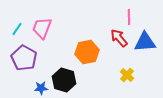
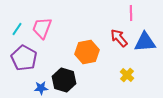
pink line: moved 2 px right, 4 px up
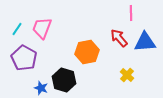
blue star: rotated 24 degrees clockwise
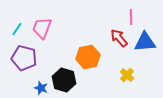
pink line: moved 4 px down
orange hexagon: moved 1 px right, 5 px down
purple pentagon: rotated 15 degrees counterclockwise
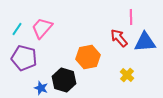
pink trapezoid: rotated 20 degrees clockwise
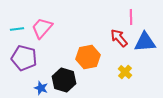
cyan line: rotated 48 degrees clockwise
yellow cross: moved 2 px left, 3 px up
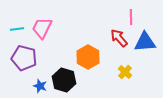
pink trapezoid: rotated 15 degrees counterclockwise
orange hexagon: rotated 20 degrees counterclockwise
blue star: moved 1 px left, 2 px up
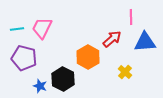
red arrow: moved 7 px left, 1 px down; rotated 90 degrees clockwise
black hexagon: moved 1 px left, 1 px up; rotated 10 degrees clockwise
